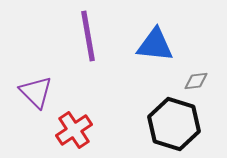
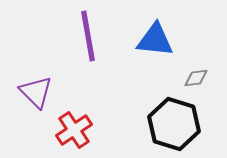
blue triangle: moved 5 px up
gray diamond: moved 3 px up
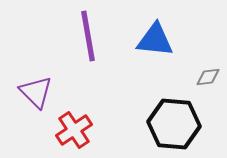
gray diamond: moved 12 px right, 1 px up
black hexagon: rotated 12 degrees counterclockwise
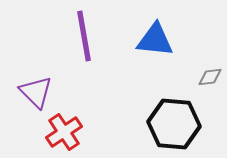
purple line: moved 4 px left
gray diamond: moved 2 px right
red cross: moved 10 px left, 2 px down
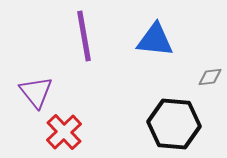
purple triangle: rotated 6 degrees clockwise
red cross: rotated 9 degrees counterclockwise
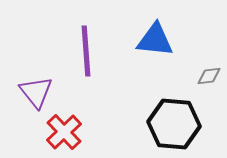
purple line: moved 2 px right, 15 px down; rotated 6 degrees clockwise
gray diamond: moved 1 px left, 1 px up
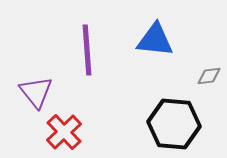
purple line: moved 1 px right, 1 px up
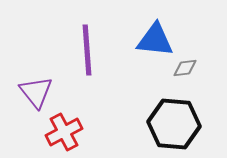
gray diamond: moved 24 px left, 8 px up
red cross: rotated 15 degrees clockwise
